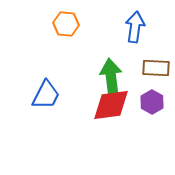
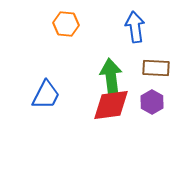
blue arrow: rotated 16 degrees counterclockwise
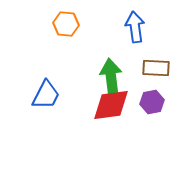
purple hexagon: rotated 20 degrees clockwise
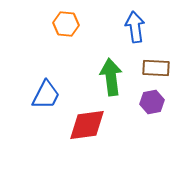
red diamond: moved 24 px left, 20 px down
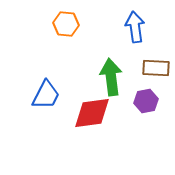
purple hexagon: moved 6 px left, 1 px up
red diamond: moved 5 px right, 12 px up
